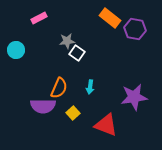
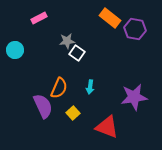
cyan circle: moved 1 px left
purple semicircle: rotated 115 degrees counterclockwise
red triangle: moved 1 px right, 2 px down
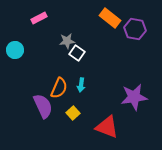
cyan arrow: moved 9 px left, 2 px up
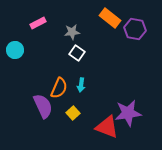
pink rectangle: moved 1 px left, 5 px down
gray star: moved 5 px right, 9 px up
purple star: moved 6 px left, 16 px down
